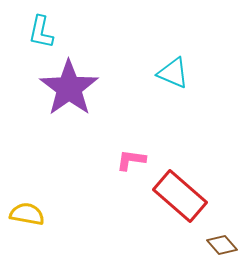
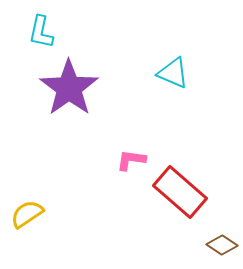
red rectangle: moved 4 px up
yellow semicircle: rotated 44 degrees counterclockwise
brown diamond: rotated 16 degrees counterclockwise
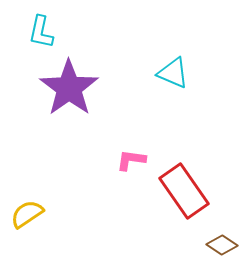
red rectangle: moved 4 px right, 1 px up; rotated 14 degrees clockwise
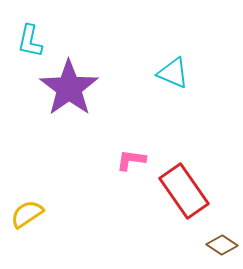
cyan L-shape: moved 11 px left, 9 px down
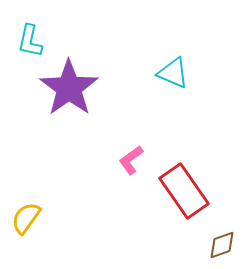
pink L-shape: rotated 44 degrees counterclockwise
yellow semicircle: moved 1 px left, 4 px down; rotated 20 degrees counterclockwise
brown diamond: rotated 52 degrees counterclockwise
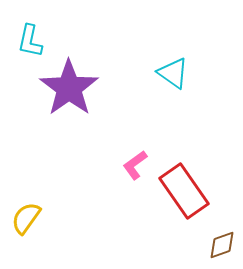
cyan triangle: rotated 12 degrees clockwise
pink L-shape: moved 4 px right, 5 px down
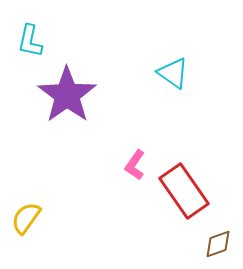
purple star: moved 2 px left, 7 px down
pink L-shape: rotated 20 degrees counterclockwise
brown diamond: moved 4 px left, 1 px up
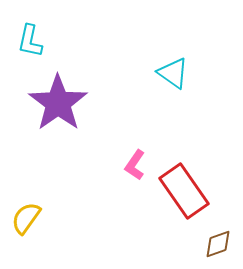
purple star: moved 9 px left, 8 px down
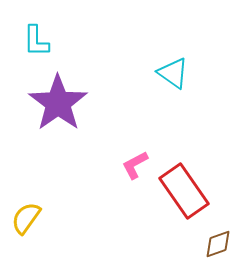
cyan L-shape: moved 6 px right; rotated 12 degrees counterclockwise
pink L-shape: rotated 28 degrees clockwise
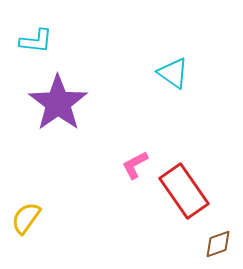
cyan L-shape: rotated 84 degrees counterclockwise
